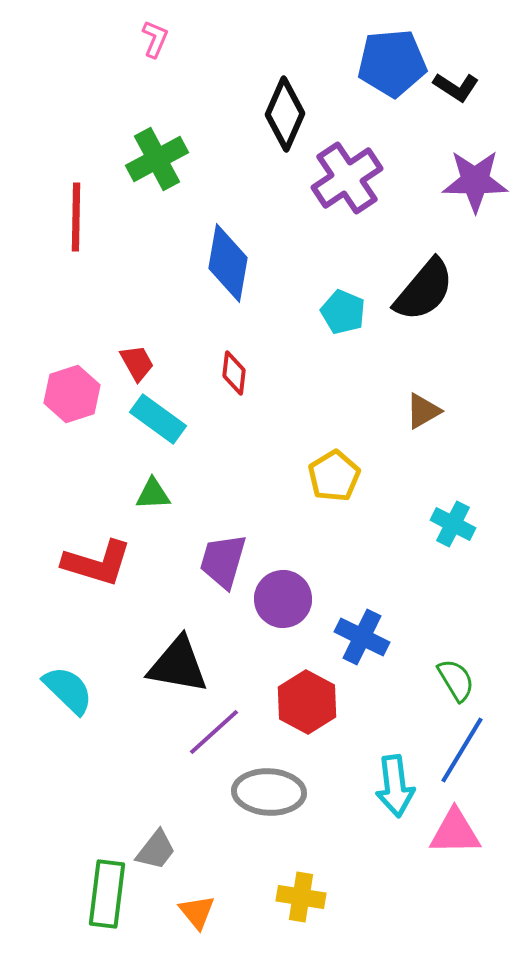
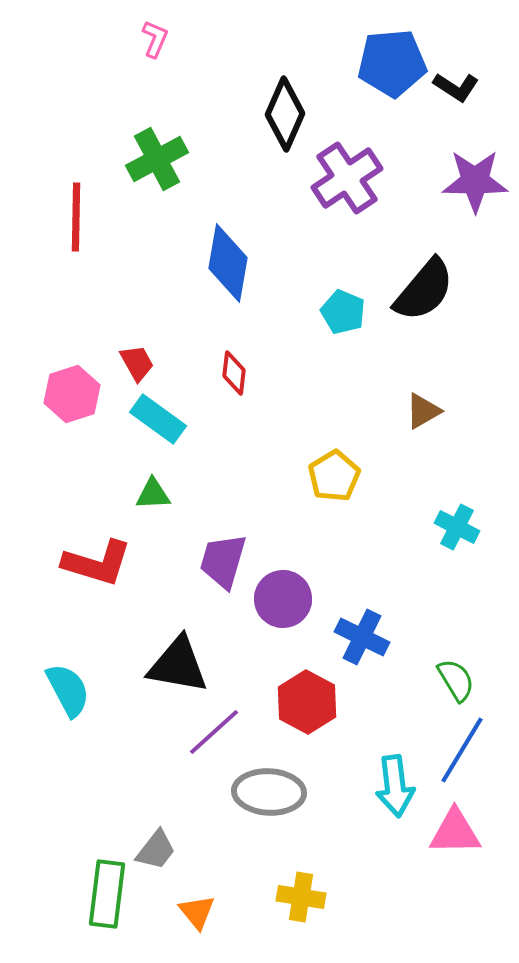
cyan cross: moved 4 px right, 3 px down
cyan semicircle: rotated 18 degrees clockwise
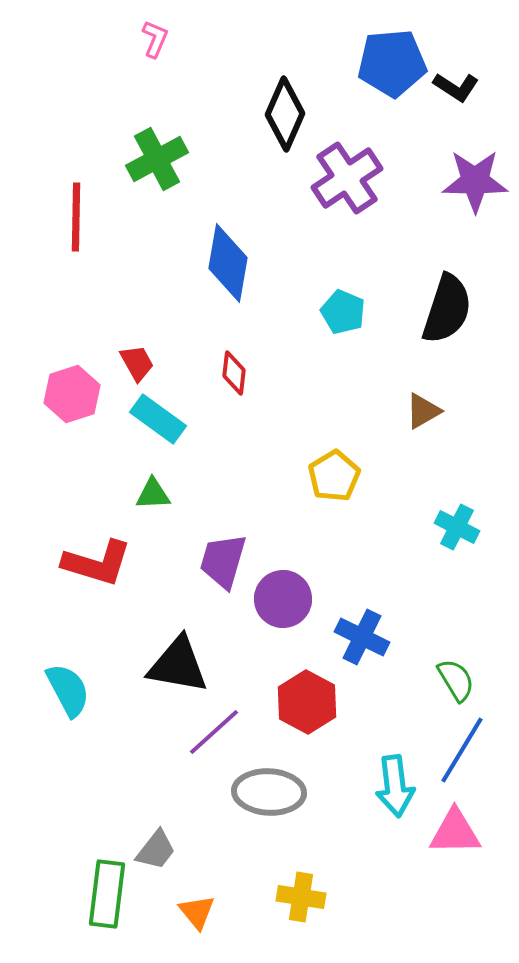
black semicircle: moved 23 px right, 19 px down; rotated 22 degrees counterclockwise
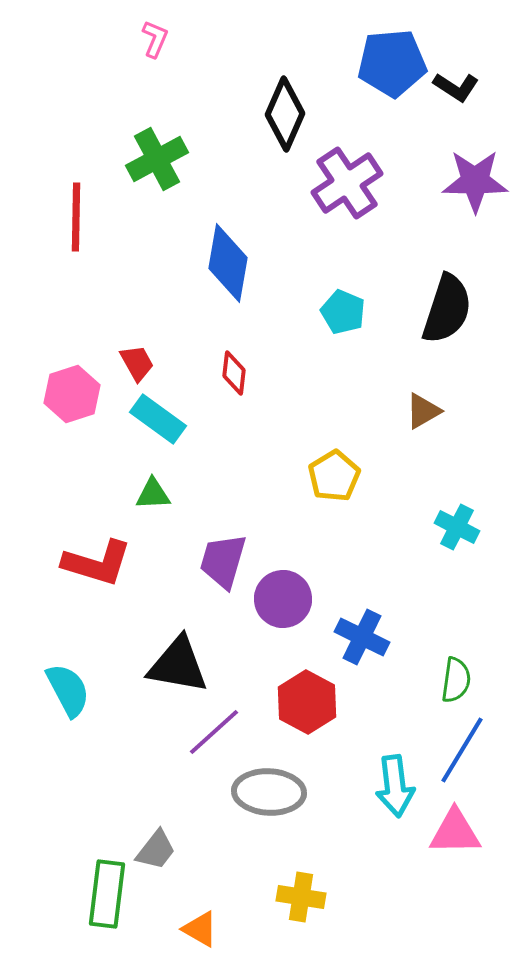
purple cross: moved 5 px down
green semicircle: rotated 39 degrees clockwise
orange triangle: moved 3 px right, 17 px down; rotated 21 degrees counterclockwise
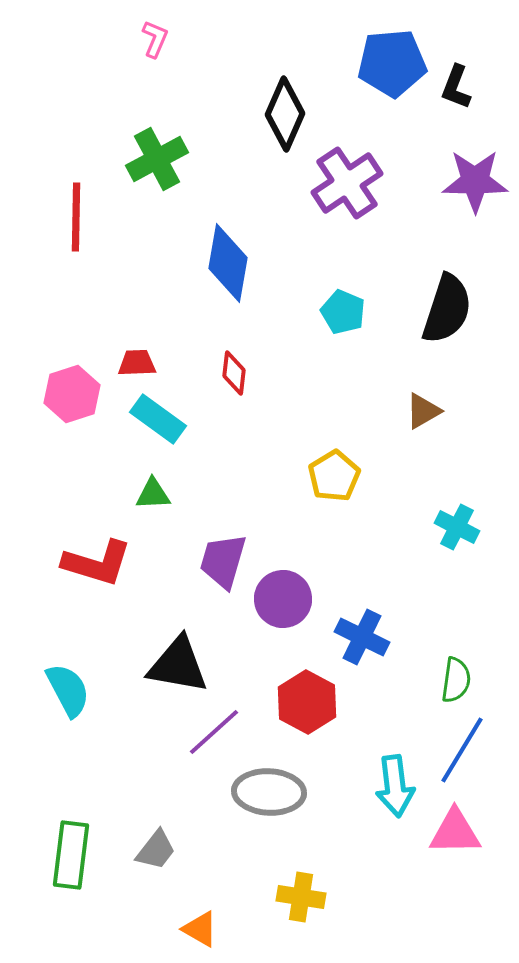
black L-shape: rotated 78 degrees clockwise
red trapezoid: rotated 63 degrees counterclockwise
green rectangle: moved 36 px left, 39 px up
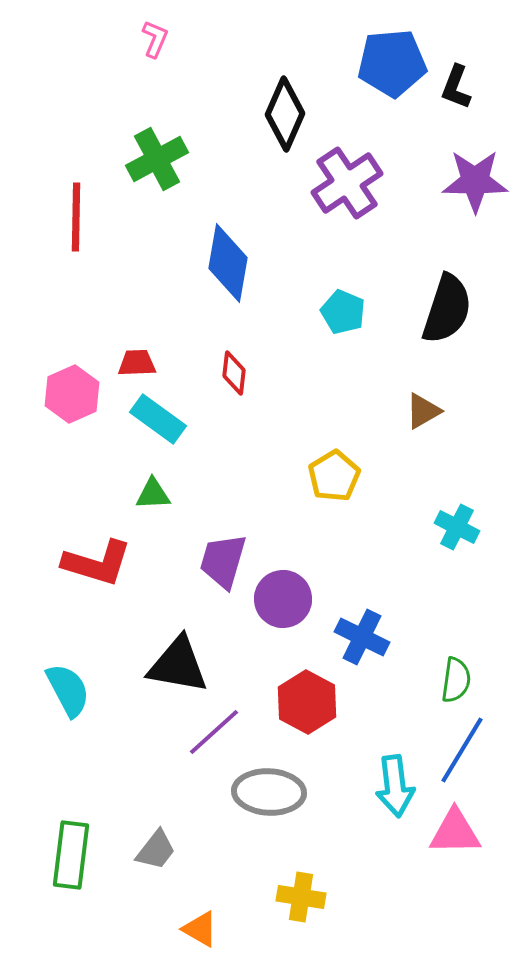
pink hexagon: rotated 6 degrees counterclockwise
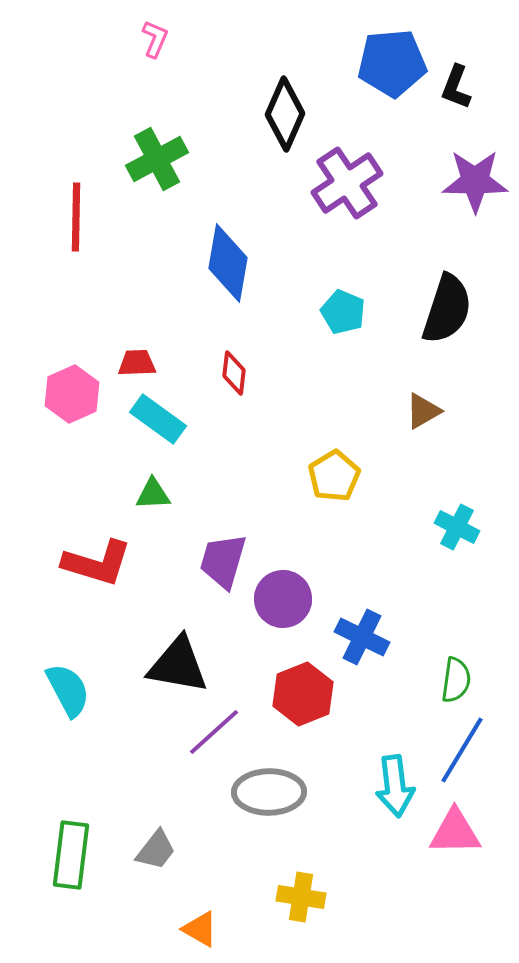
red hexagon: moved 4 px left, 8 px up; rotated 10 degrees clockwise
gray ellipse: rotated 4 degrees counterclockwise
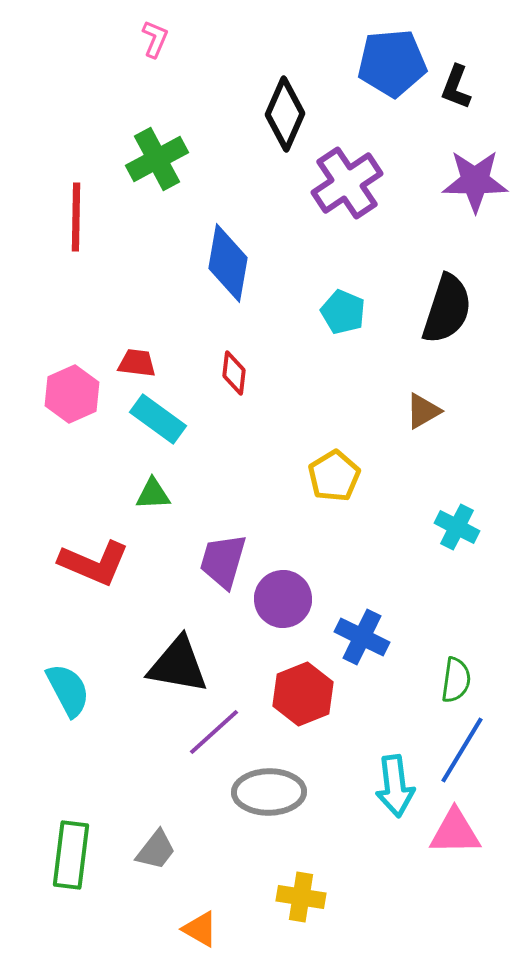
red trapezoid: rotated 9 degrees clockwise
red L-shape: moved 3 px left; rotated 6 degrees clockwise
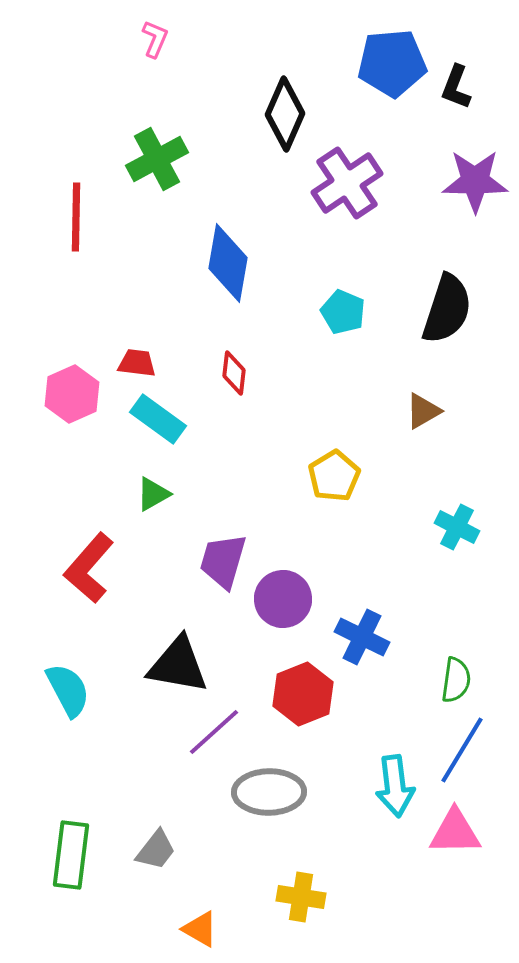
green triangle: rotated 27 degrees counterclockwise
red L-shape: moved 5 px left, 5 px down; rotated 108 degrees clockwise
